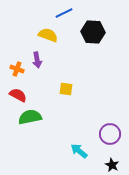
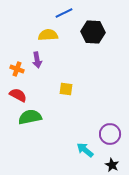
yellow semicircle: rotated 24 degrees counterclockwise
cyan arrow: moved 6 px right, 1 px up
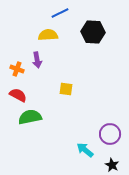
blue line: moved 4 px left
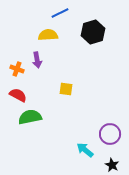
black hexagon: rotated 20 degrees counterclockwise
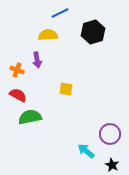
orange cross: moved 1 px down
cyan arrow: moved 1 px right, 1 px down
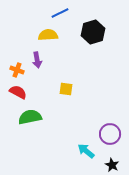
red semicircle: moved 3 px up
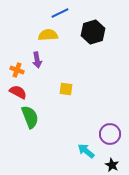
green semicircle: rotated 80 degrees clockwise
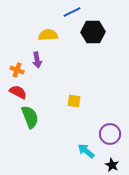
blue line: moved 12 px right, 1 px up
black hexagon: rotated 15 degrees clockwise
yellow square: moved 8 px right, 12 px down
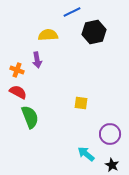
black hexagon: moved 1 px right; rotated 10 degrees counterclockwise
yellow square: moved 7 px right, 2 px down
cyan arrow: moved 3 px down
